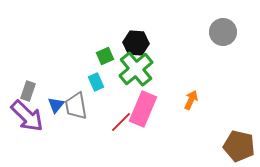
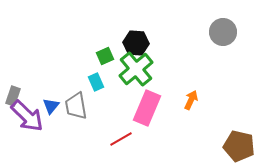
gray rectangle: moved 15 px left, 5 px down
blue triangle: moved 5 px left, 1 px down
pink rectangle: moved 4 px right, 1 px up
red line: moved 17 px down; rotated 15 degrees clockwise
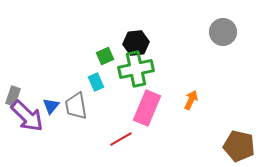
black hexagon: rotated 10 degrees counterclockwise
green cross: rotated 28 degrees clockwise
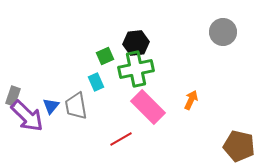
pink rectangle: moved 1 px right, 1 px up; rotated 68 degrees counterclockwise
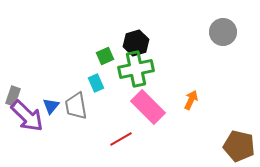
black hexagon: rotated 10 degrees counterclockwise
cyan rectangle: moved 1 px down
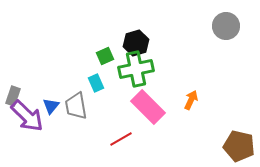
gray circle: moved 3 px right, 6 px up
